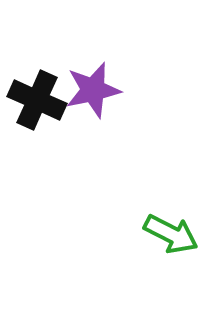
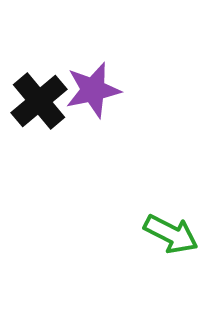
black cross: moved 2 px right, 1 px down; rotated 26 degrees clockwise
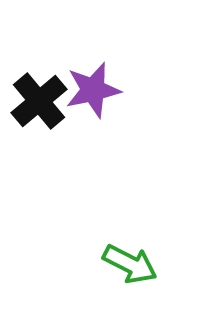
green arrow: moved 41 px left, 30 px down
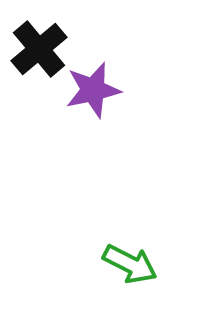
black cross: moved 52 px up
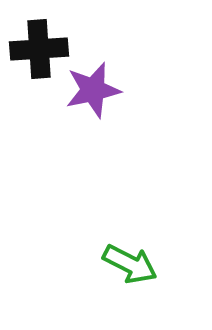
black cross: rotated 36 degrees clockwise
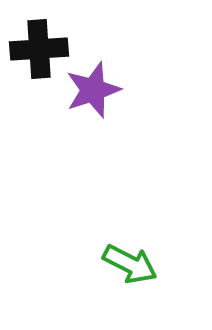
purple star: rotated 6 degrees counterclockwise
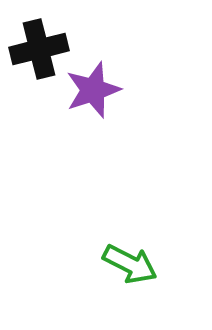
black cross: rotated 10 degrees counterclockwise
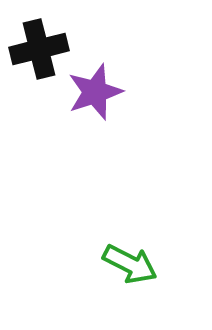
purple star: moved 2 px right, 2 px down
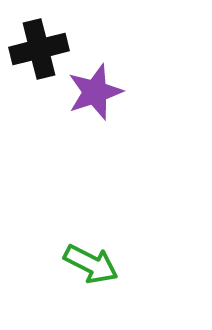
green arrow: moved 39 px left
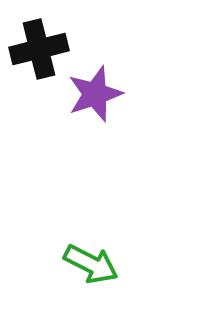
purple star: moved 2 px down
